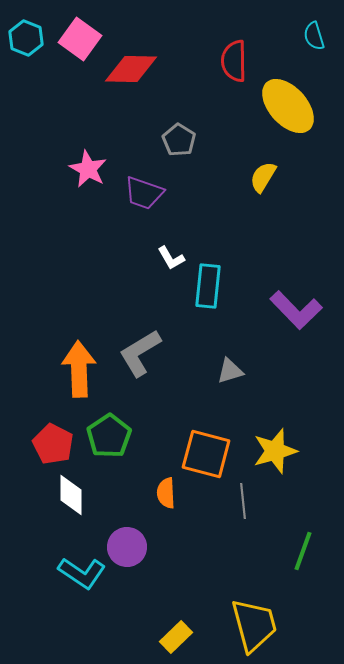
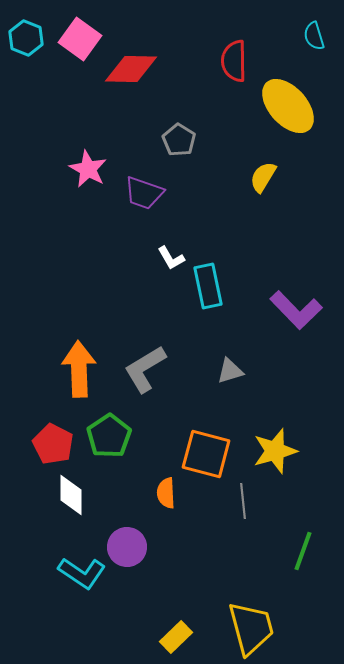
cyan rectangle: rotated 18 degrees counterclockwise
gray L-shape: moved 5 px right, 16 px down
yellow trapezoid: moved 3 px left, 3 px down
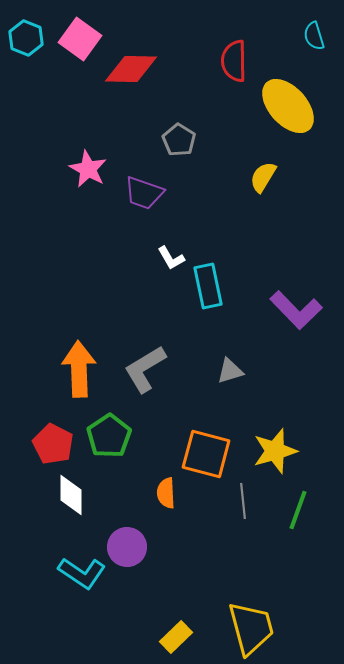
green line: moved 5 px left, 41 px up
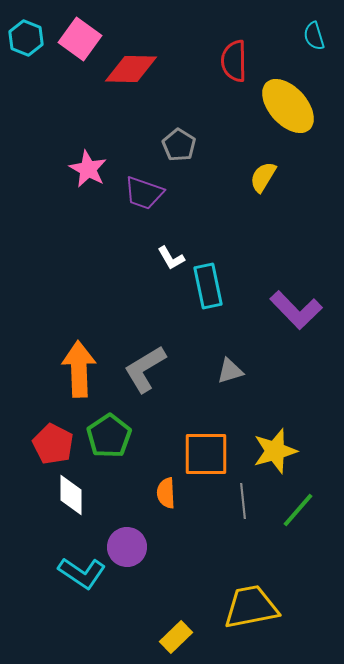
gray pentagon: moved 5 px down
orange square: rotated 15 degrees counterclockwise
green line: rotated 21 degrees clockwise
yellow trapezoid: moved 21 px up; rotated 86 degrees counterclockwise
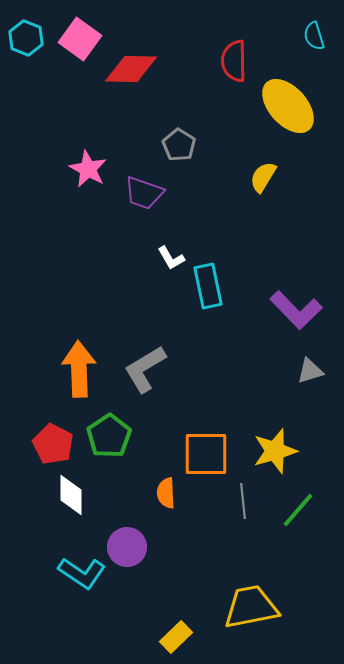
gray triangle: moved 80 px right
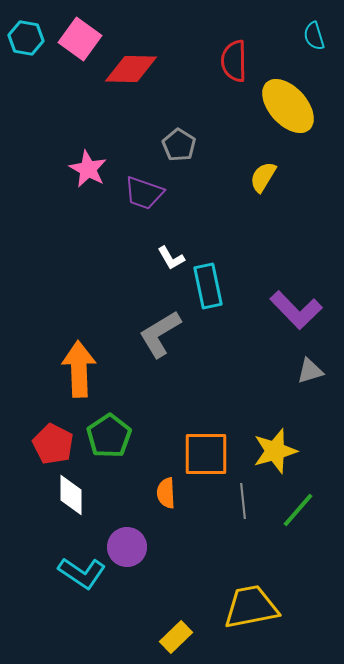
cyan hexagon: rotated 12 degrees counterclockwise
gray L-shape: moved 15 px right, 35 px up
